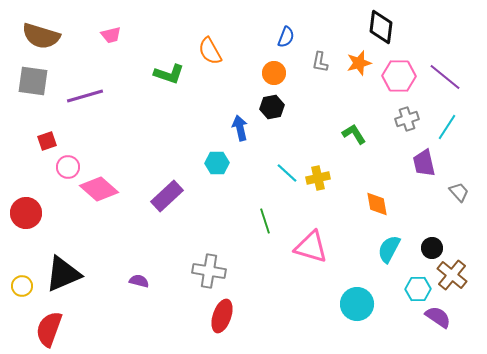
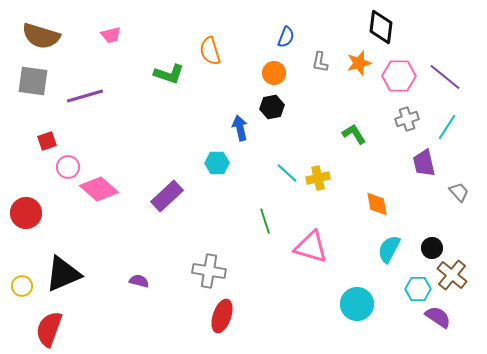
orange semicircle at (210, 51): rotated 12 degrees clockwise
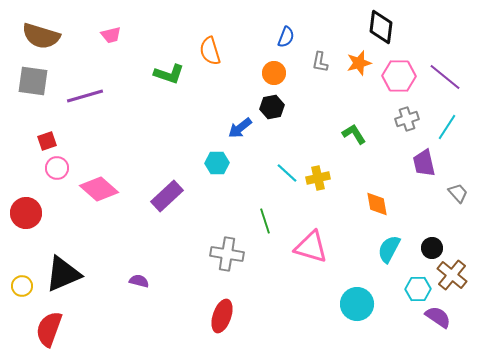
blue arrow at (240, 128): rotated 115 degrees counterclockwise
pink circle at (68, 167): moved 11 px left, 1 px down
gray trapezoid at (459, 192): moved 1 px left, 1 px down
gray cross at (209, 271): moved 18 px right, 17 px up
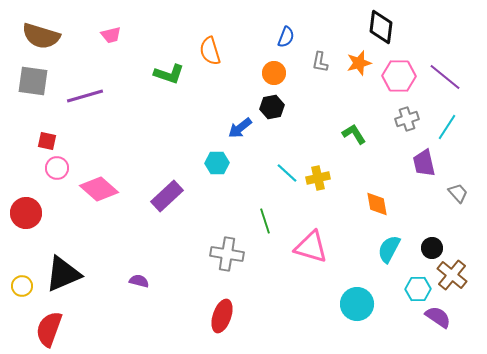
red square at (47, 141): rotated 30 degrees clockwise
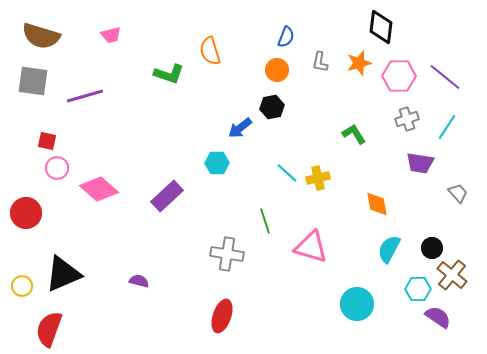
orange circle at (274, 73): moved 3 px right, 3 px up
purple trapezoid at (424, 163): moved 4 px left; rotated 68 degrees counterclockwise
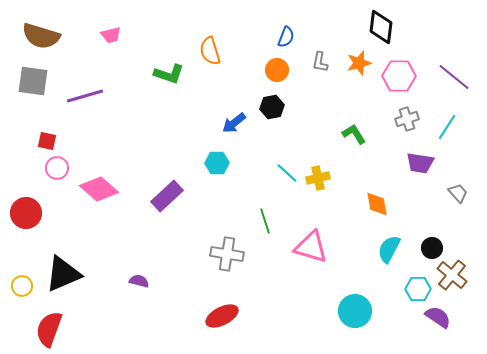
purple line at (445, 77): moved 9 px right
blue arrow at (240, 128): moved 6 px left, 5 px up
cyan circle at (357, 304): moved 2 px left, 7 px down
red ellipse at (222, 316): rotated 44 degrees clockwise
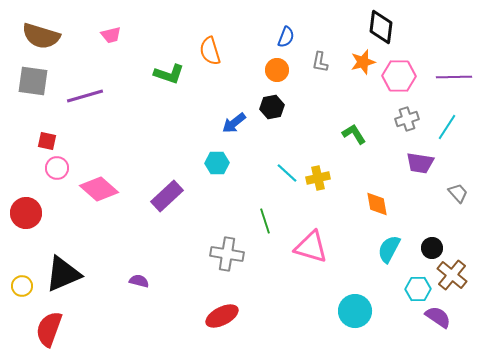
orange star at (359, 63): moved 4 px right, 1 px up
purple line at (454, 77): rotated 40 degrees counterclockwise
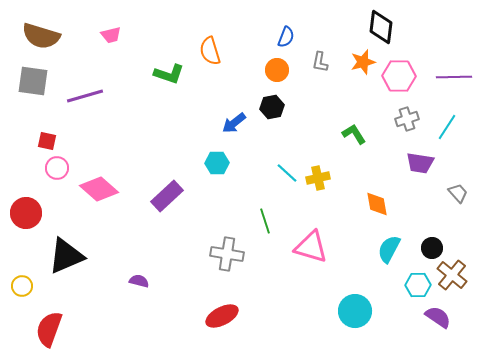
black triangle at (63, 274): moved 3 px right, 18 px up
cyan hexagon at (418, 289): moved 4 px up
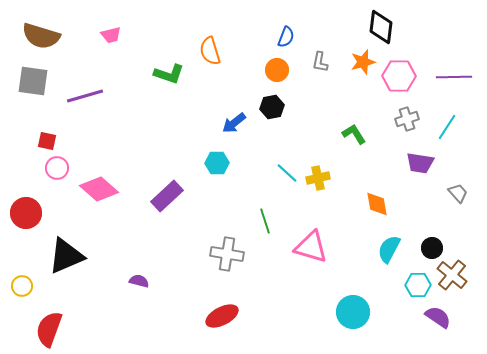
cyan circle at (355, 311): moved 2 px left, 1 px down
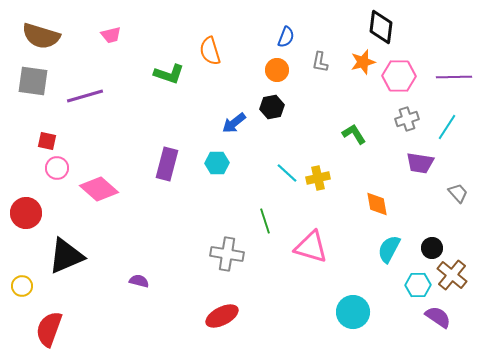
purple rectangle at (167, 196): moved 32 px up; rotated 32 degrees counterclockwise
